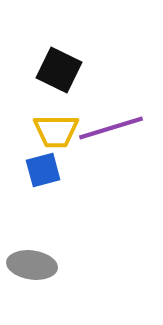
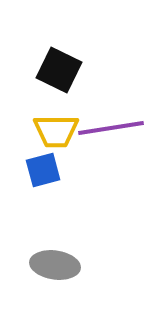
purple line: rotated 8 degrees clockwise
gray ellipse: moved 23 px right
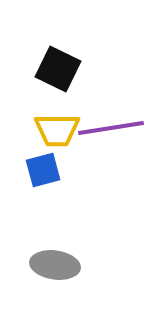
black square: moved 1 px left, 1 px up
yellow trapezoid: moved 1 px right, 1 px up
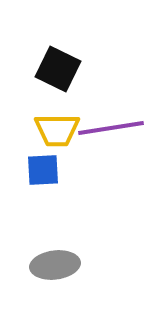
blue square: rotated 12 degrees clockwise
gray ellipse: rotated 15 degrees counterclockwise
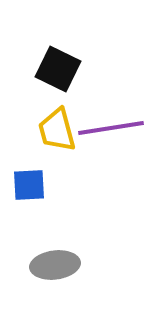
yellow trapezoid: rotated 75 degrees clockwise
blue square: moved 14 px left, 15 px down
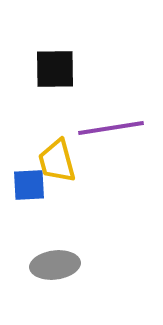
black square: moved 3 px left; rotated 27 degrees counterclockwise
yellow trapezoid: moved 31 px down
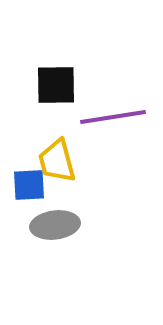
black square: moved 1 px right, 16 px down
purple line: moved 2 px right, 11 px up
gray ellipse: moved 40 px up
